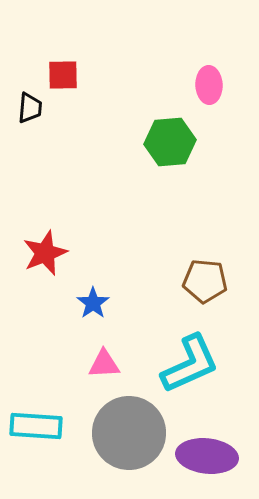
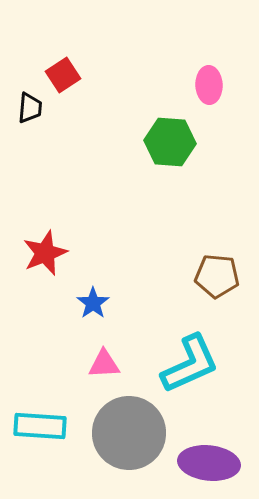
red square: rotated 32 degrees counterclockwise
green hexagon: rotated 9 degrees clockwise
brown pentagon: moved 12 px right, 5 px up
cyan rectangle: moved 4 px right
purple ellipse: moved 2 px right, 7 px down
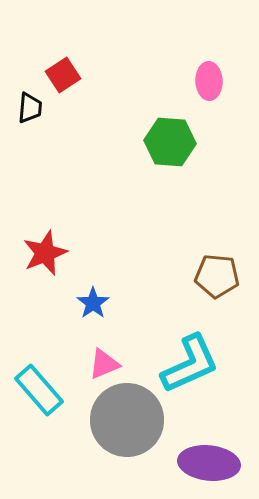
pink ellipse: moved 4 px up
pink triangle: rotated 20 degrees counterclockwise
cyan rectangle: moved 1 px left, 36 px up; rotated 45 degrees clockwise
gray circle: moved 2 px left, 13 px up
